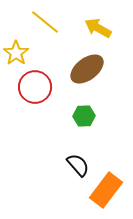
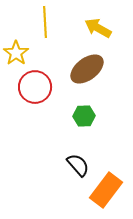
yellow line: rotated 48 degrees clockwise
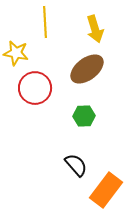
yellow arrow: moved 3 px left, 1 px down; rotated 136 degrees counterclockwise
yellow star: rotated 25 degrees counterclockwise
red circle: moved 1 px down
black semicircle: moved 2 px left
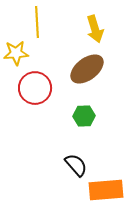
yellow line: moved 8 px left
yellow star: rotated 15 degrees counterclockwise
orange rectangle: rotated 48 degrees clockwise
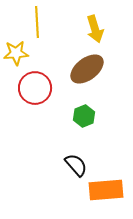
green hexagon: rotated 20 degrees counterclockwise
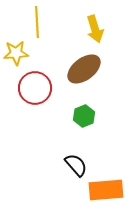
brown ellipse: moved 3 px left
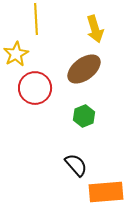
yellow line: moved 1 px left, 3 px up
yellow star: moved 1 px down; rotated 25 degrees counterclockwise
orange rectangle: moved 2 px down
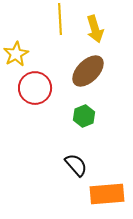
yellow line: moved 24 px right
brown ellipse: moved 4 px right, 2 px down; rotated 8 degrees counterclockwise
orange rectangle: moved 1 px right, 2 px down
